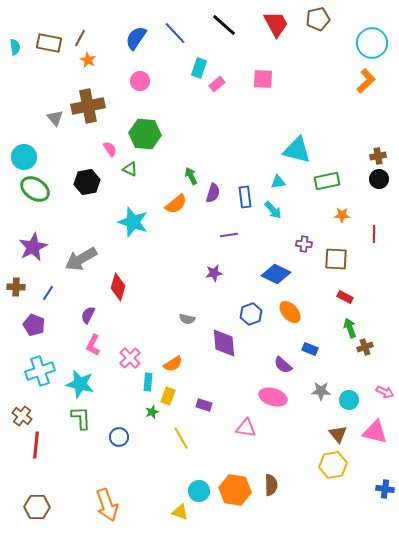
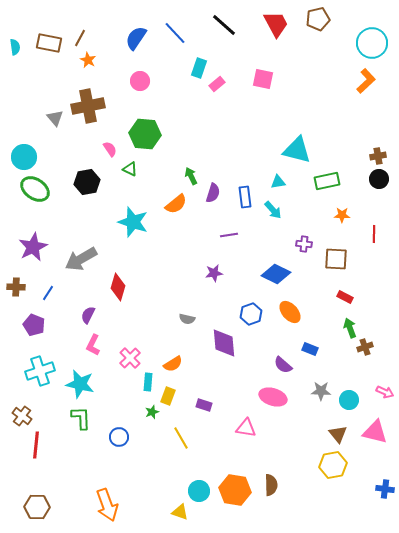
pink square at (263, 79): rotated 10 degrees clockwise
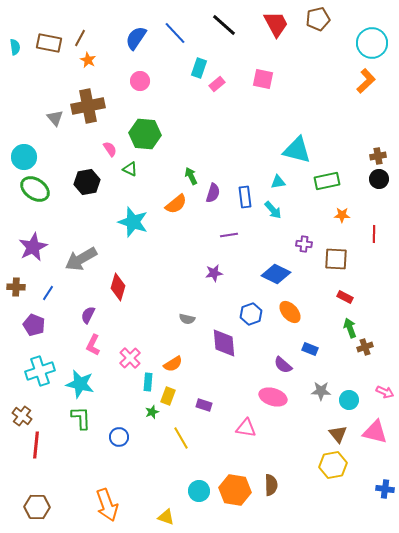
yellow triangle at (180, 512): moved 14 px left, 5 px down
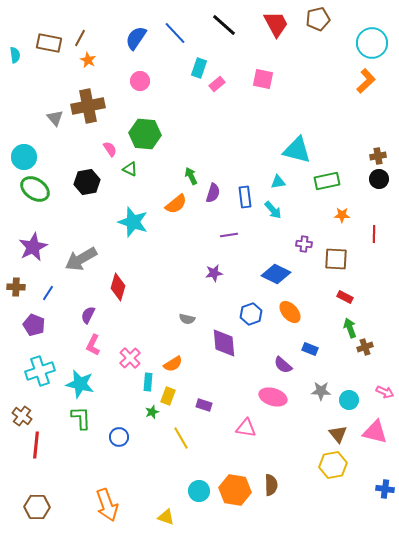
cyan semicircle at (15, 47): moved 8 px down
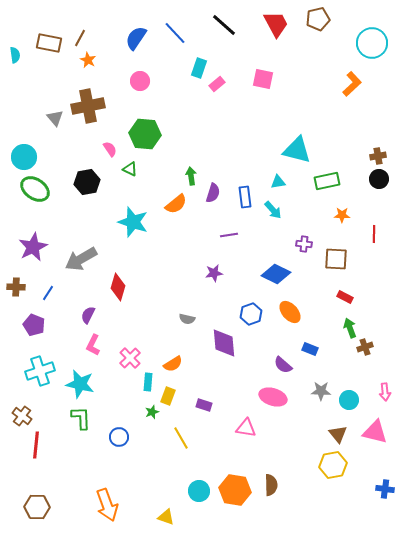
orange L-shape at (366, 81): moved 14 px left, 3 px down
green arrow at (191, 176): rotated 18 degrees clockwise
pink arrow at (385, 392): rotated 60 degrees clockwise
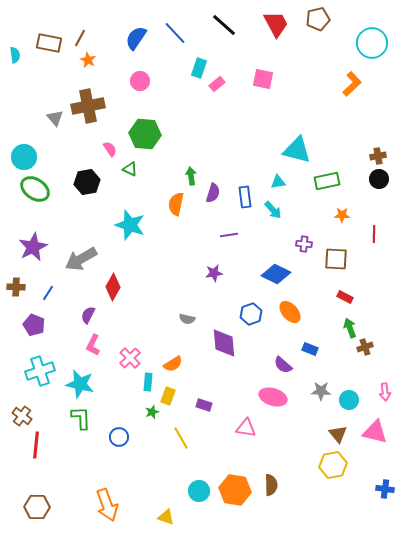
orange semicircle at (176, 204): rotated 140 degrees clockwise
cyan star at (133, 222): moved 3 px left, 3 px down
red diamond at (118, 287): moved 5 px left; rotated 12 degrees clockwise
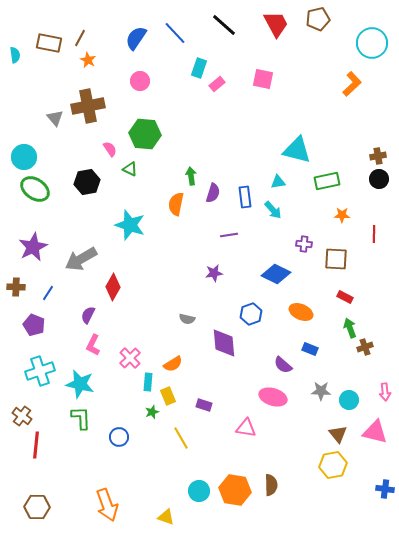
orange ellipse at (290, 312): moved 11 px right; rotated 25 degrees counterclockwise
yellow rectangle at (168, 396): rotated 42 degrees counterclockwise
